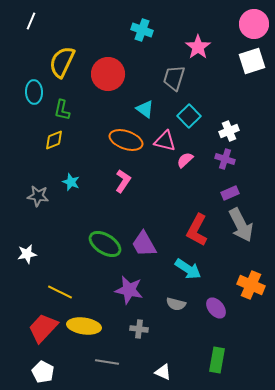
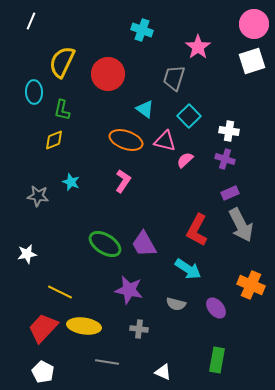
white cross: rotated 30 degrees clockwise
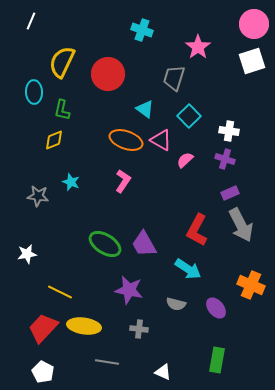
pink triangle: moved 4 px left, 1 px up; rotated 15 degrees clockwise
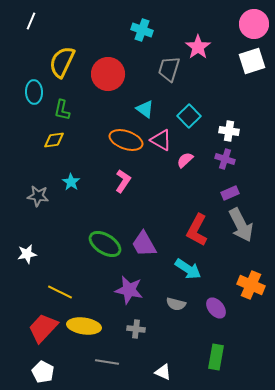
gray trapezoid: moved 5 px left, 9 px up
yellow diamond: rotated 15 degrees clockwise
cyan star: rotated 12 degrees clockwise
gray cross: moved 3 px left
green rectangle: moved 1 px left, 3 px up
